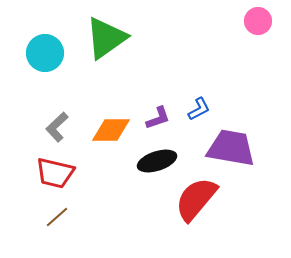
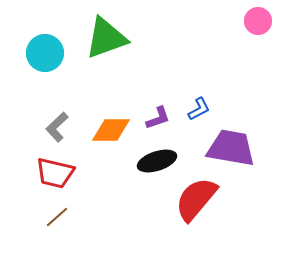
green triangle: rotated 15 degrees clockwise
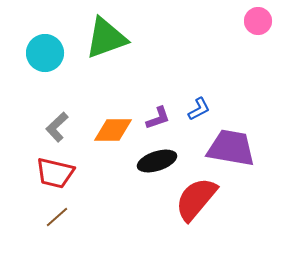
orange diamond: moved 2 px right
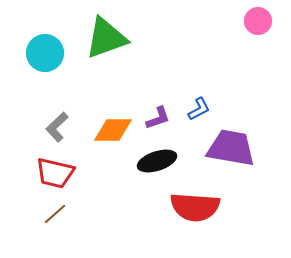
red semicircle: moved 1 px left, 8 px down; rotated 126 degrees counterclockwise
brown line: moved 2 px left, 3 px up
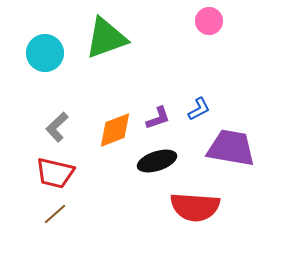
pink circle: moved 49 px left
orange diamond: moved 2 px right; rotated 21 degrees counterclockwise
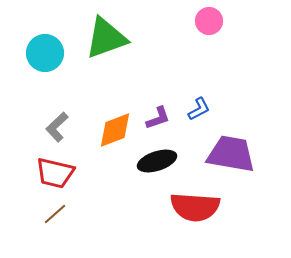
purple trapezoid: moved 6 px down
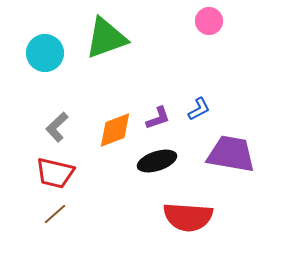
red semicircle: moved 7 px left, 10 px down
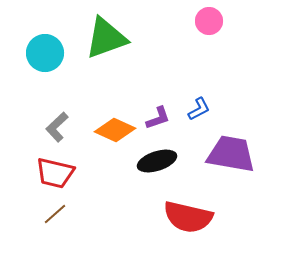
orange diamond: rotated 45 degrees clockwise
red semicircle: rotated 9 degrees clockwise
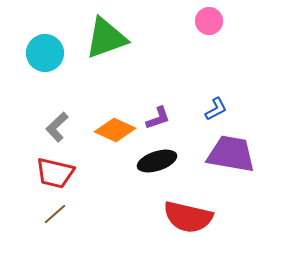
blue L-shape: moved 17 px right
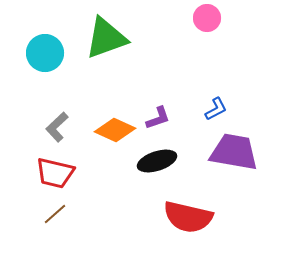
pink circle: moved 2 px left, 3 px up
purple trapezoid: moved 3 px right, 2 px up
